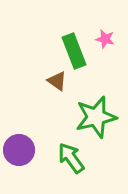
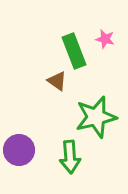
green arrow: moved 1 px left, 1 px up; rotated 148 degrees counterclockwise
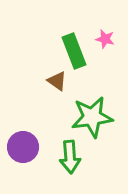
green star: moved 4 px left; rotated 6 degrees clockwise
purple circle: moved 4 px right, 3 px up
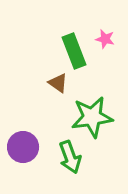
brown triangle: moved 1 px right, 2 px down
green arrow: rotated 16 degrees counterclockwise
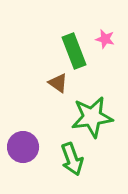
green arrow: moved 2 px right, 2 px down
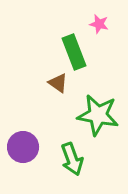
pink star: moved 6 px left, 15 px up
green rectangle: moved 1 px down
green star: moved 6 px right, 2 px up; rotated 18 degrees clockwise
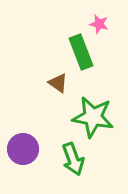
green rectangle: moved 7 px right
green star: moved 5 px left, 2 px down
purple circle: moved 2 px down
green arrow: moved 1 px right
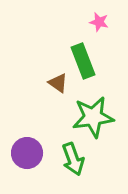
pink star: moved 2 px up
green rectangle: moved 2 px right, 9 px down
green star: rotated 18 degrees counterclockwise
purple circle: moved 4 px right, 4 px down
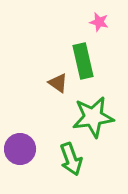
green rectangle: rotated 8 degrees clockwise
purple circle: moved 7 px left, 4 px up
green arrow: moved 2 px left
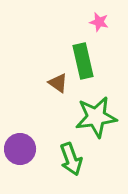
green star: moved 3 px right
